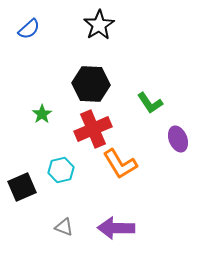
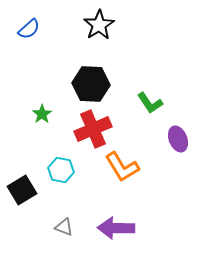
orange L-shape: moved 2 px right, 3 px down
cyan hexagon: rotated 25 degrees clockwise
black square: moved 3 px down; rotated 8 degrees counterclockwise
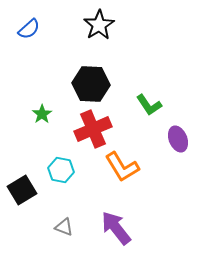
green L-shape: moved 1 px left, 2 px down
purple arrow: rotated 51 degrees clockwise
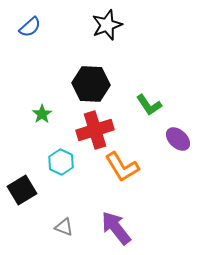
black star: moved 8 px right; rotated 12 degrees clockwise
blue semicircle: moved 1 px right, 2 px up
red cross: moved 2 px right, 1 px down; rotated 6 degrees clockwise
purple ellipse: rotated 25 degrees counterclockwise
cyan hexagon: moved 8 px up; rotated 15 degrees clockwise
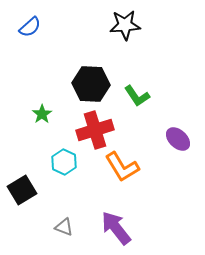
black star: moved 18 px right; rotated 16 degrees clockwise
green L-shape: moved 12 px left, 9 px up
cyan hexagon: moved 3 px right
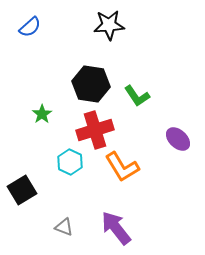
black star: moved 16 px left
black hexagon: rotated 6 degrees clockwise
cyan hexagon: moved 6 px right
